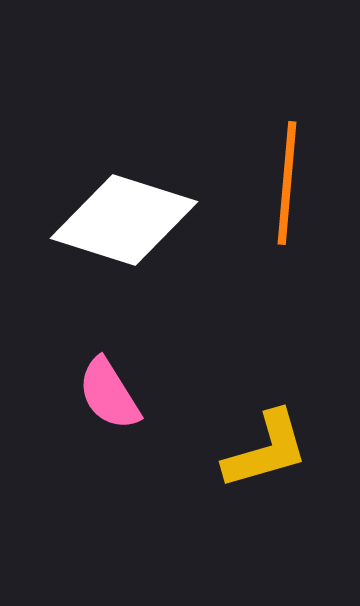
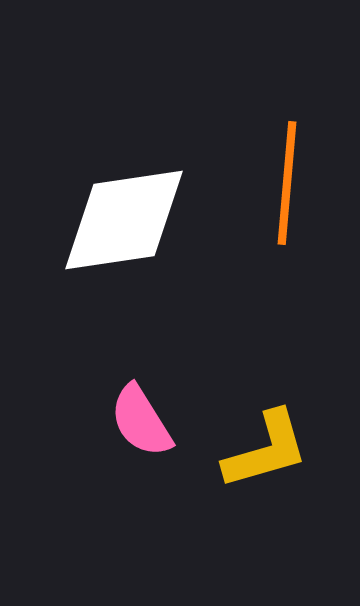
white diamond: rotated 26 degrees counterclockwise
pink semicircle: moved 32 px right, 27 px down
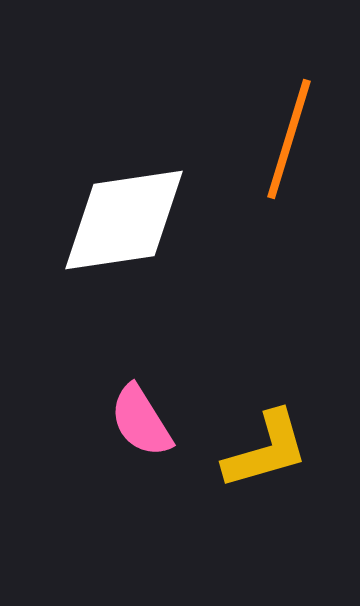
orange line: moved 2 px right, 44 px up; rotated 12 degrees clockwise
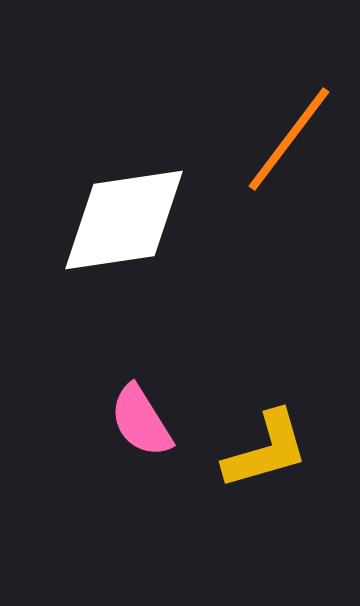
orange line: rotated 20 degrees clockwise
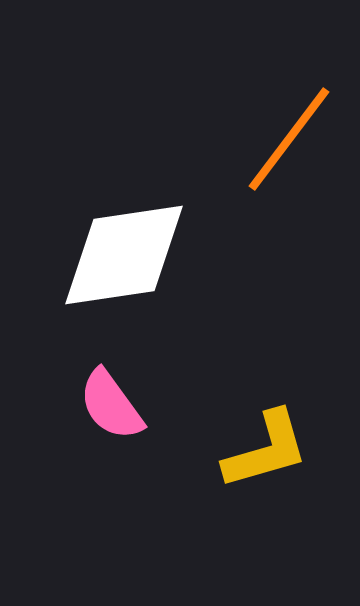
white diamond: moved 35 px down
pink semicircle: moved 30 px left, 16 px up; rotated 4 degrees counterclockwise
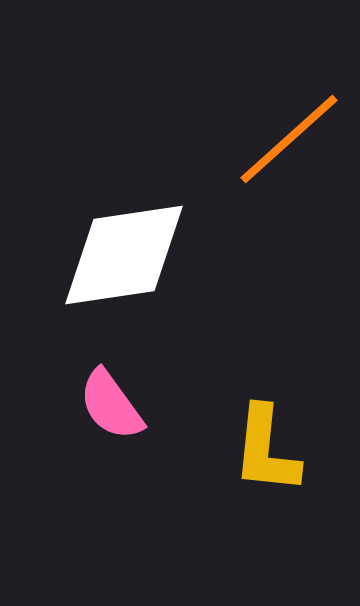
orange line: rotated 11 degrees clockwise
yellow L-shape: rotated 112 degrees clockwise
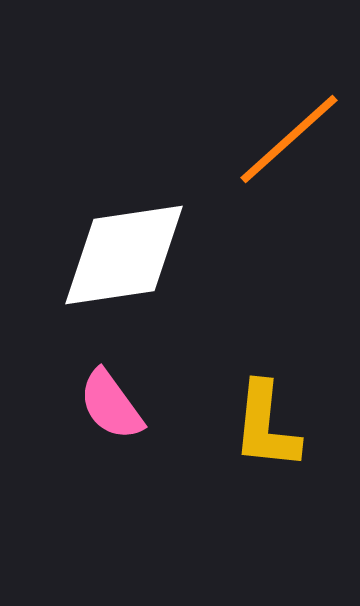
yellow L-shape: moved 24 px up
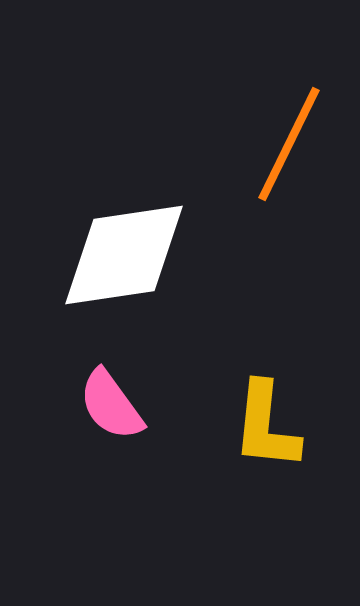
orange line: moved 5 px down; rotated 22 degrees counterclockwise
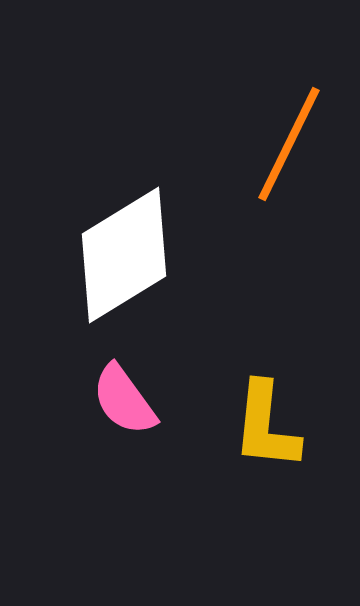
white diamond: rotated 23 degrees counterclockwise
pink semicircle: moved 13 px right, 5 px up
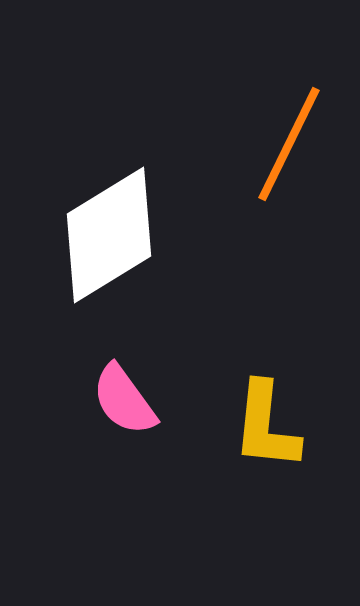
white diamond: moved 15 px left, 20 px up
